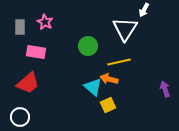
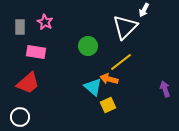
white triangle: moved 2 px up; rotated 12 degrees clockwise
yellow line: moved 2 px right; rotated 25 degrees counterclockwise
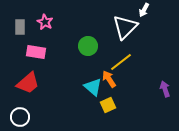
orange arrow: rotated 42 degrees clockwise
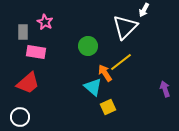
gray rectangle: moved 3 px right, 5 px down
orange arrow: moved 4 px left, 6 px up
yellow square: moved 2 px down
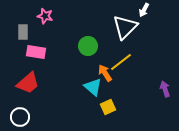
pink star: moved 6 px up; rotated 14 degrees counterclockwise
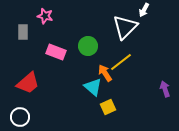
pink rectangle: moved 20 px right; rotated 12 degrees clockwise
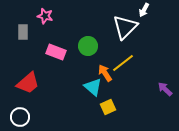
yellow line: moved 2 px right, 1 px down
purple arrow: rotated 28 degrees counterclockwise
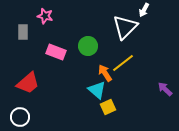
cyan triangle: moved 4 px right, 3 px down
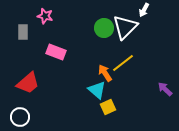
green circle: moved 16 px right, 18 px up
